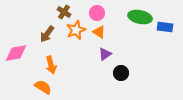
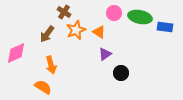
pink circle: moved 17 px right
pink diamond: rotated 15 degrees counterclockwise
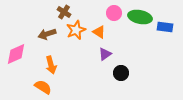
brown arrow: rotated 36 degrees clockwise
pink diamond: moved 1 px down
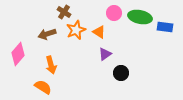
pink diamond: moved 2 px right; rotated 25 degrees counterclockwise
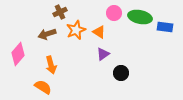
brown cross: moved 4 px left; rotated 32 degrees clockwise
purple triangle: moved 2 px left
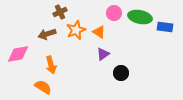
pink diamond: rotated 40 degrees clockwise
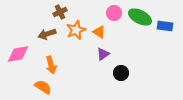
green ellipse: rotated 15 degrees clockwise
blue rectangle: moved 1 px up
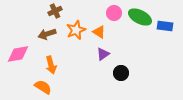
brown cross: moved 5 px left, 1 px up
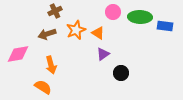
pink circle: moved 1 px left, 1 px up
green ellipse: rotated 25 degrees counterclockwise
orange triangle: moved 1 px left, 1 px down
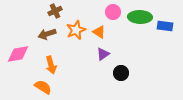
orange triangle: moved 1 px right, 1 px up
